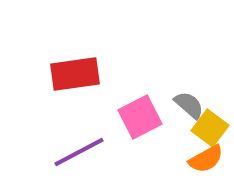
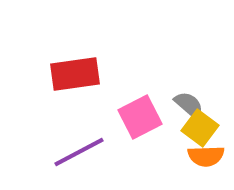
yellow square: moved 10 px left
orange semicircle: moved 3 px up; rotated 27 degrees clockwise
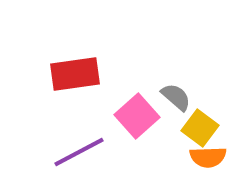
gray semicircle: moved 13 px left, 8 px up
pink square: moved 3 px left, 1 px up; rotated 15 degrees counterclockwise
orange semicircle: moved 2 px right, 1 px down
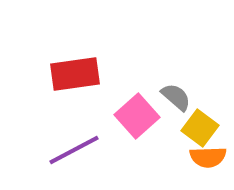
purple line: moved 5 px left, 2 px up
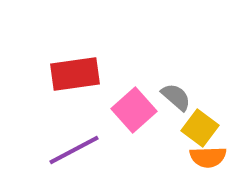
pink square: moved 3 px left, 6 px up
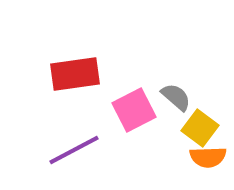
pink square: rotated 15 degrees clockwise
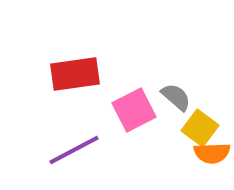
orange semicircle: moved 4 px right, 4 px up
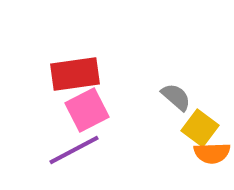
pink square: moved 47 px left
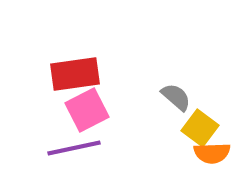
purple line: moved 2 px up; rotated 16 degrees clockwise
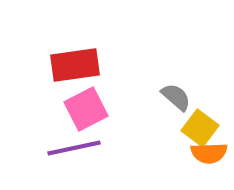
red rectangle: moved 9 px up
pink square: moved 1 px left, 1 px up
orange semicircle: moved 3 px left
